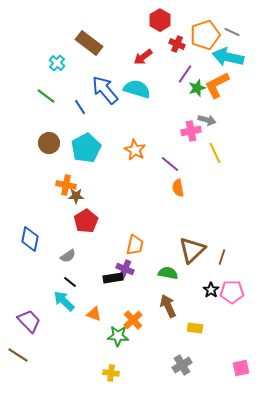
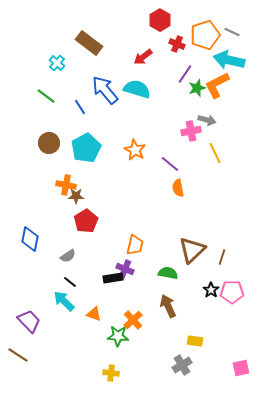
cyan arrow at (228, 57): moved 1 px right, 3 px down
yellow rectangle at (195, 328): moved 13 px down
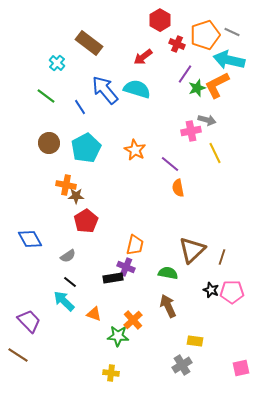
blue diamond at (30, 239): rotated 40 degrees counterclockwise
purple cross at (125, 269): moved 1 px right, 2 px up
black star at (211, 290): rotated 14 degrees counterclockwise
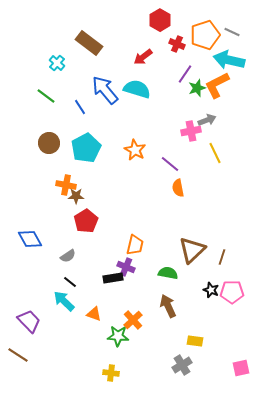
gray arrow at (207, 120): rotated 36 degrees counterclockwise
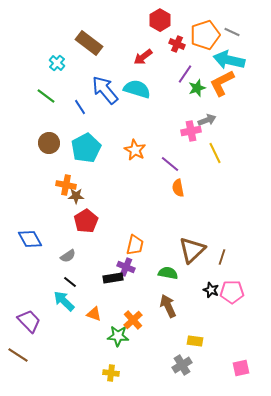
orange L-shape at (217, 85): moved 5 px right, 2 px up
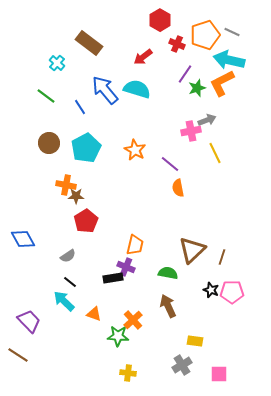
blue diamond at (30, 239): moved 7 px left
pink square at (241, 368): moved 22 px left, 6 px down; rotated 12 degrees clockwise
yellow cross at (111, 373): moved 17 px right
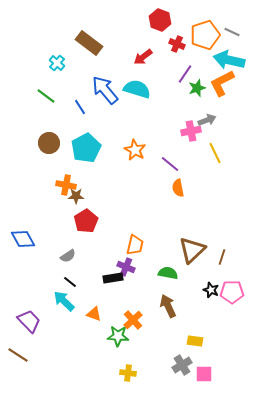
red hexagon at (160, 20): rotated 10 degrees counterclockwise
pink square at (219, 374): moved 15 px left
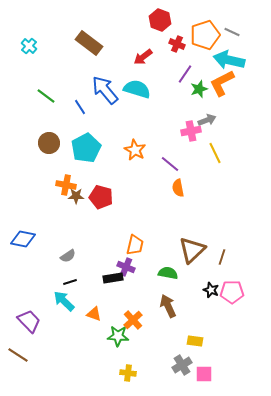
cyan cross at (57, 63): moved 28 px left, 17 px up
green star at (197, 88): moved 2 px right, 1 px down
red pentagon at (86, 221): moved 15 px right, 24 px up; rotated 25 degrees counterclockwise
blue diamond at (23, 239): rotated 50 degrees counterclockwise
black line at (70, 282): rotated 56 degrees counterclockwise
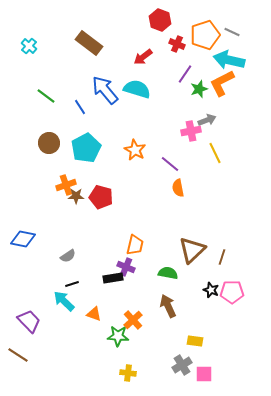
orange cross at (66, 185): rotated 30 degrees counterclockwise
black line at (70, 282): moved 2 px right, 2 px down
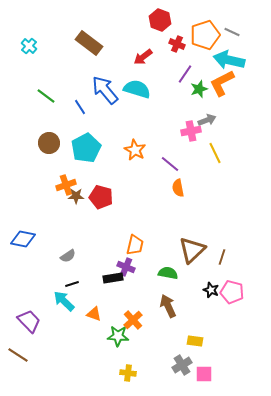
pink pentagon at (232, 292): rotated 15 degrees clockwise
